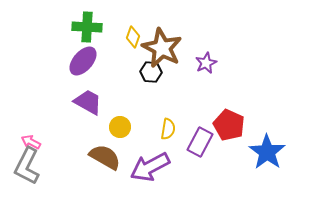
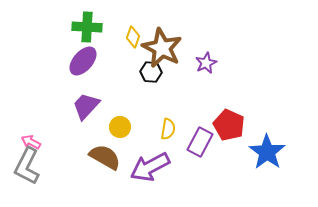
purple trapezoid: moved 2 px left, 4 px down; rotated 76 degrees counterclockwise
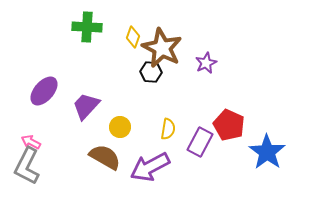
purple ellipse: moved 39 px left, 30 px down
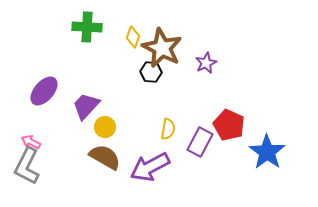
yellow circle: moved 15 px left
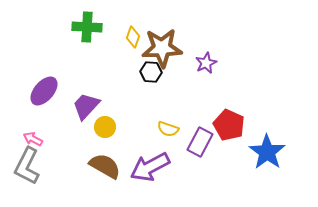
brown star: rotated 30 degrees counterclockwise
yellow semicircle: rotated 100 degrees clockwise
pink arrow: moved 2 px right, 3 px up
brown semicircle: moved 9 px down
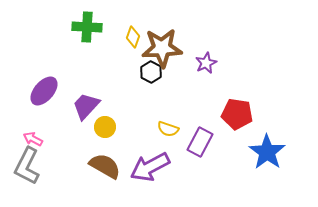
black hexagon: rotated 25 degrees clockwise
red pentagon: moved 8 px right, 11 px up; rotated 16 degrees counterclockwise
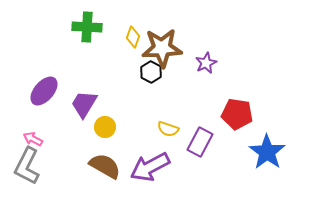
purple trapezoid: moved 2 px left, 2 px up; rotated 12 degrees counterclockwise
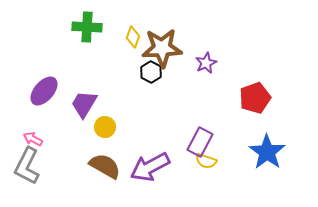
red pentagon: moved 18 px right, 16 px up; rotated 28 degrees counterclockwise
yellow semicircle: moved 38 px right, 32 px down
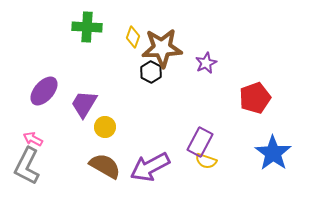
blue star: moved 6 px right, 1 px down
